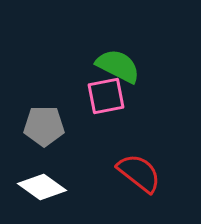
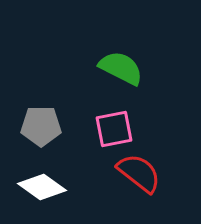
green semicircle: moved 3 px right, 2 px down
pink square: moved 8 px right, 33 px down
gray pentagon: moved 3 px left
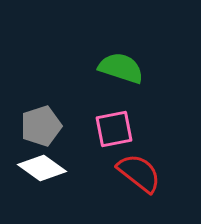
green semicircle: rotated 9 degrees counterclockwise
gray pentagon: rotated 18 degrees counterclockwise
white diamond: moved 19 px up
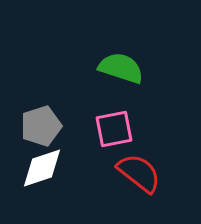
white diamond: rotated 54 degrees counterclockwise
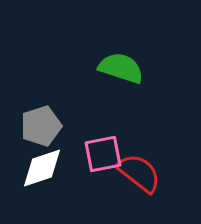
pink square: moved 11 px left, 25 px down
